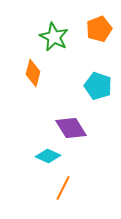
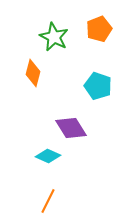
orange line: moved 15 px left, 13 px down
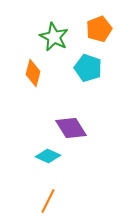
cyan pentagon: moved 10 px left, 18 px up
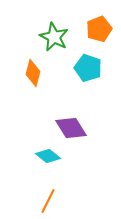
cyan diamond: rotated 15 degrees clockwise
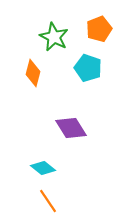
cyan diamond: moved 5 px left, 12 px down
orange line: rotated 60 degrees counterclockwise
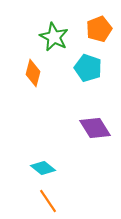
purple diamond: moved 24 px right
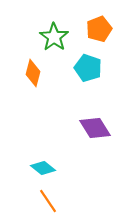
green star: rotated 8 degrees clockwise
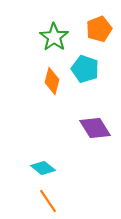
cyan pentagon: moved 3 px left, 1 px down
orange diamond: moved 19 px right, 8 px down
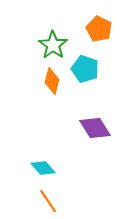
orange pentagon: rotated 25 degrees counterclockwise
green star: moved 1 px left, 8 px down
cyan diamond: rotated 10 degrees clockwise
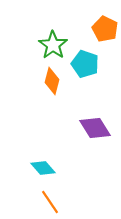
orange pentagon: moved 6 px right
cyan pentagon: moved 5 px up
orange line: moved 2 px right, 1 px down
